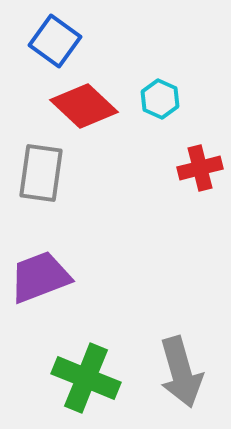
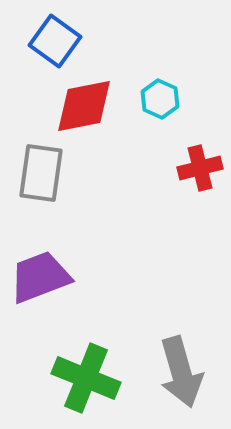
red diamond: rotated 54 degrees counterclockwise
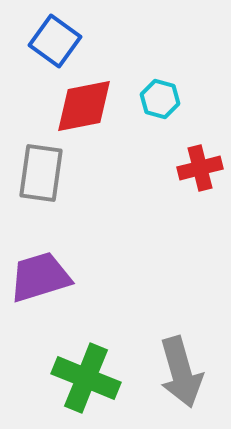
cyan hexagon: rotated 9 degrees counterclockwise
purple trapezoid: rotated 4 degrees clockwise
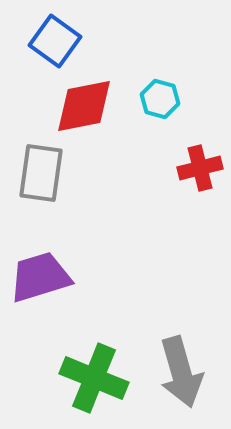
green cross: moved 8 px right
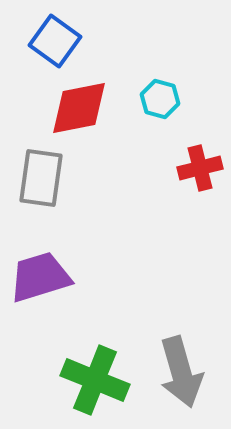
red diamond: moved 5 px left, 2 px down
gray rectangle: moved 5 px down
green cross: moved 1 px right, 2 px down
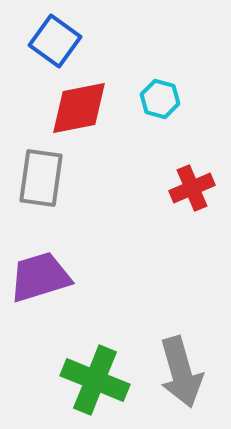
red cross: moved 8 px left, 20 px down; rotated 9 degrees counterclockwise
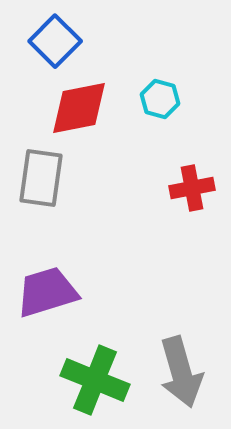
blue square: rotated 9 degrees clockwise
red cross: rotated 12 degrees clockwise
purple trapezoid: moved 7 px right, 15 px down
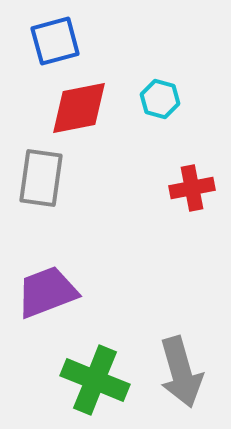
blue square: rotated 30 degrees clockwise
purple trapezoid: rotated 4 degrees counterclockwise
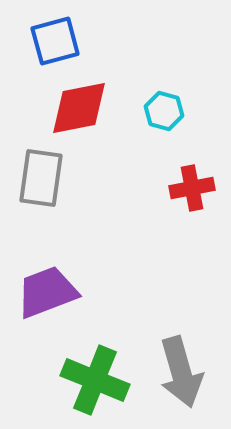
cyan hexagon: moved 4 px right, 12 px down
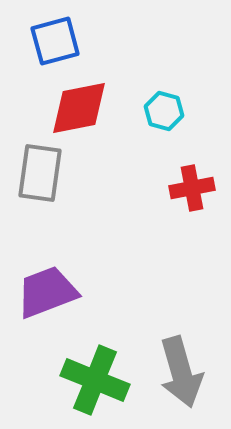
gray rectangle: moved 1 px left, 5 px up
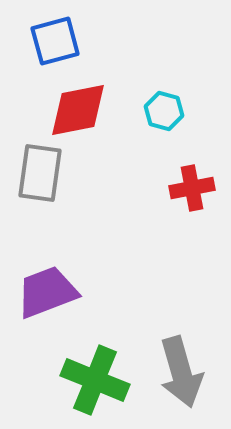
red diamond: moved 1 px left, 2 px down
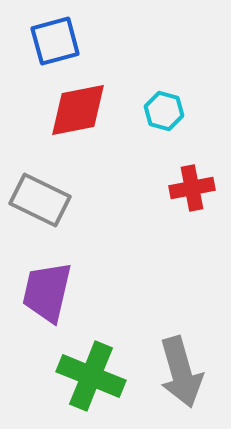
gray rectangle: moved 27 px down; rotated 72 degrees counterclockwise
purple trapezoid: rotated 56 degrees counterclockwise
green cross: moved 4 px left, 4 px up
